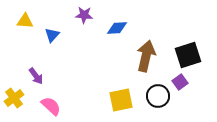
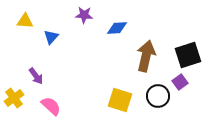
blue triangle: moved 1 px left, 2 px down
yellow square: moved 1 px left; rotated 30 degrees clockwise
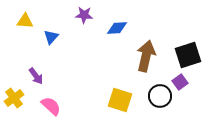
black circle: moved 2 px right
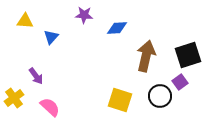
pink semicircle: moved 1 px left, 1 px down
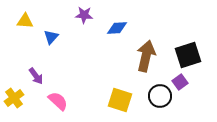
pink semicircle: moved 8 px right, 6 px up
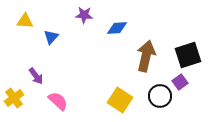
yellow square: rotated 15 degrees clockwise
